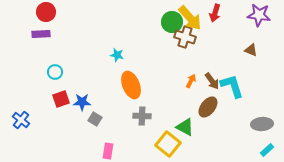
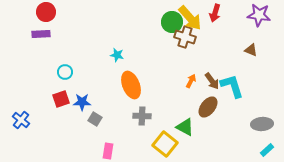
cyan circle: moved 10 px right
yellow square: moved 3 px left
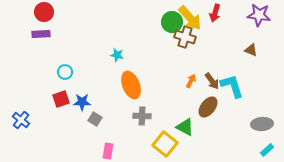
red circle: moved 2 px left
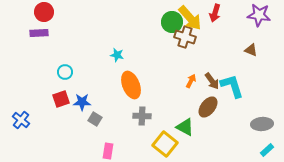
purple rectangle: moved 2 px left, 1 px up
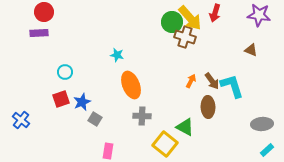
blue star: rotated 24 degrees counterclockwise
brown ellipse: rotated 40 degrees counterclockwise
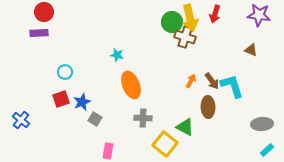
red arrow: moved 1 px down
yellow arrow: rotated 28 degrees clockwise
gray cross: moved 1 px right, 2 px down
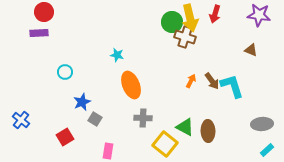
red square: moved 4 px right, 38 px down; rotated 12 degrees counterclockwise
brown ellipse: moved 24 px down
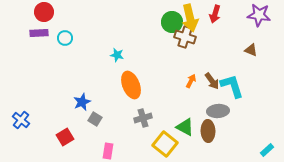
cyan circle: moved 34 px up
gray cross: rotated 18 degrees counterclockwise
gray ellipse: moved 44 px left, 13 px up
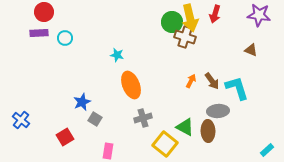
cyan L-shape: moved 5 px right, 2 px down
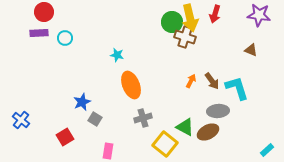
brown ellipse: moved 1 px down; rotated 65 degrees clockwise
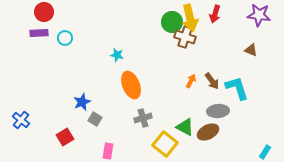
cyan rectangle: moved 2 px left, 2 px down; rotated 16 degrees counterclockwise
